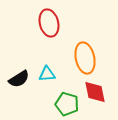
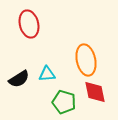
red ellipse: moved 20 px left, 1 px down
orange ellipse: moved 1 px right, 2 px down
green pentagon: moved 3 px left, 2 px up
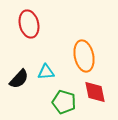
orange ellipse: moved 2 px left, 4 px up
cyan triangle: moved 1 px left, 2 px up
black semicircle: rotated 15 degrees counterclockwise
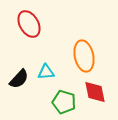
red ellipse: rotated 16 degrees counterclockwise
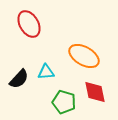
orange ellipse: rotated 48 degrees counterclockwise
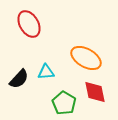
orange ellipse: moved 2 px right, 2 px down
green pentagon: moved 1 px down; rotated 15 degrees clockwise
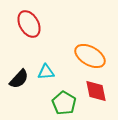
orange ellipse: moved 4 px right, 2 px up
red diamond: moved 1 px right, 1 px up
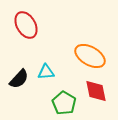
red ellipse: moved 3 px left, 1 px down
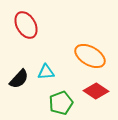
red diamond: rotated 45 degrees counterclockwise
green pentagon: moved 3 px left; rotated 20 degrees clockwise
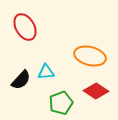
red ellipse: moved 1 px left, 2 px down
orange ellipse: rotated 16 degrees counterclockwise
black semicircle: moved 2 px right, 1 px down
